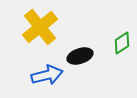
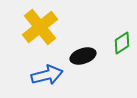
black ellipse: moved 3 px right
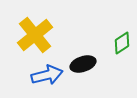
yellow cross: moved 5 px left, 8 px down
black ellipse: moved 8 px down
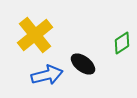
black ellipse: rotated 55 degrees clockwise
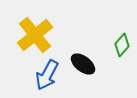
green diamond: moved 2 px down; rotated 15 degrees counterclockwise
blue arrow: rotated 132 degrees clockwise
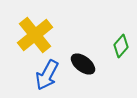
green diamond: moved 1 px left, 1 px down
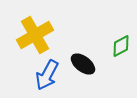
yellow cross: rotated 9 degrees clockwise
green diamond: rotated 20 degrees clockwise
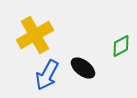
black ellipse: moved 4 px down
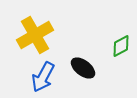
blue arrow: moved 4 px left, 2 px down
